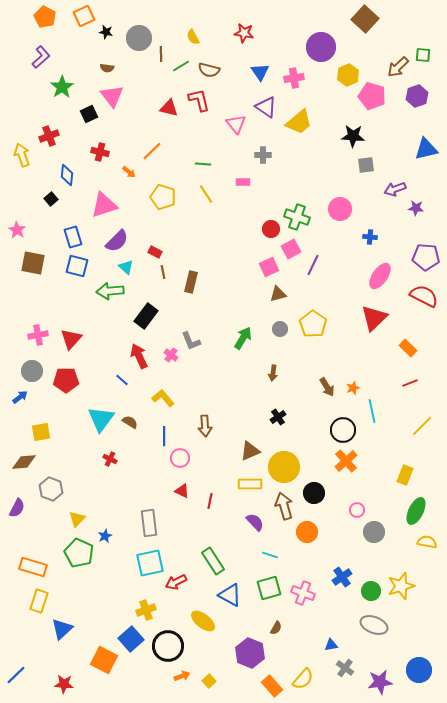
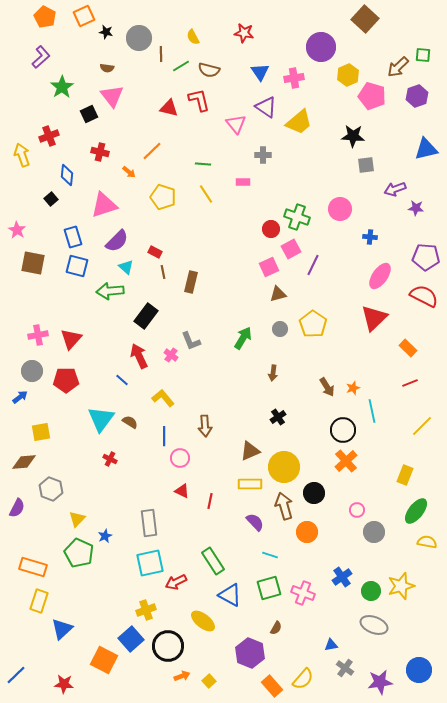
green ellipse at (416, 511): rotated 12 degrees clockwise
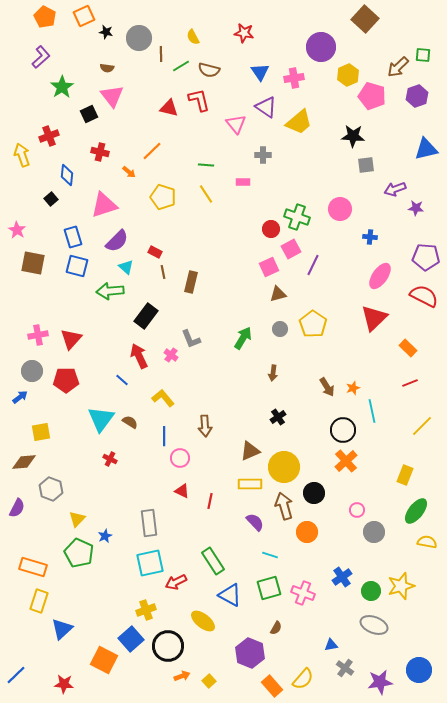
green line at (203, 164): moved 3 px right, 1 px down
gray L-shape at (191, 341): moved 2 px up
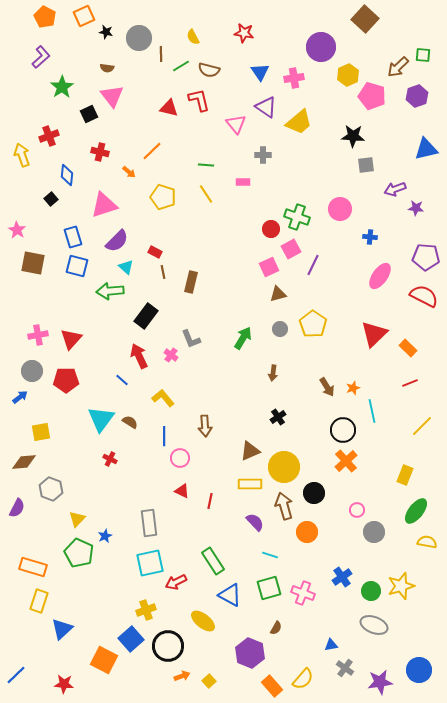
red triangle at (374, 318): moved 16 px down
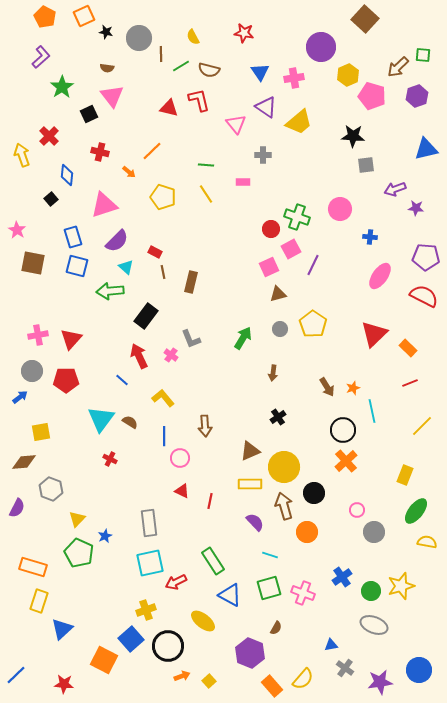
red cross at (49, 136): rotated 24 degrees counterclockwise
